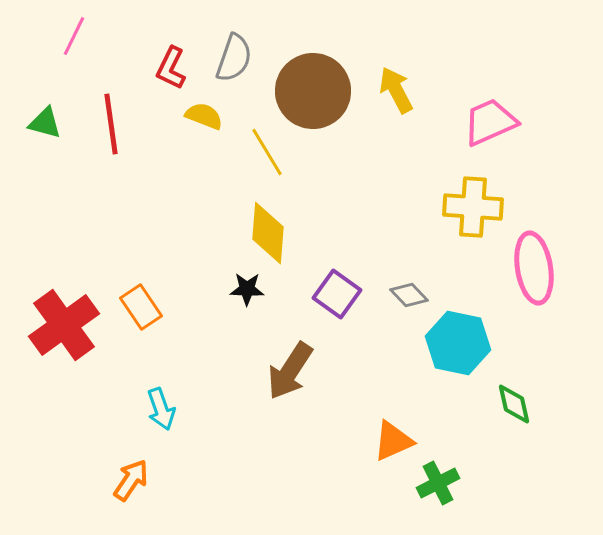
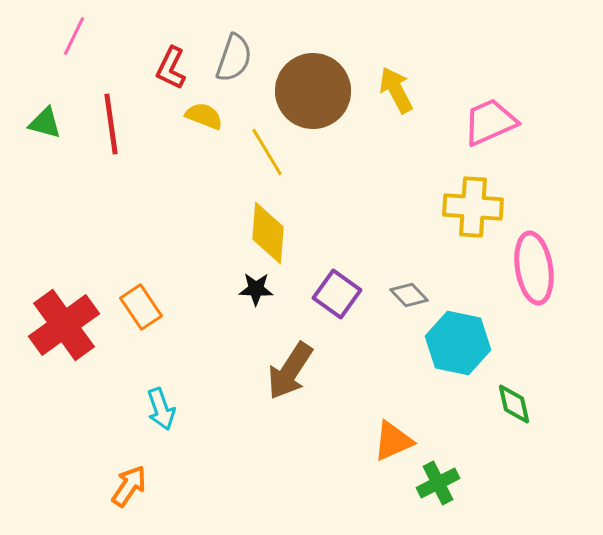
black star: moved 9 px right
orange arrow: moved 2 px left, 6 px down
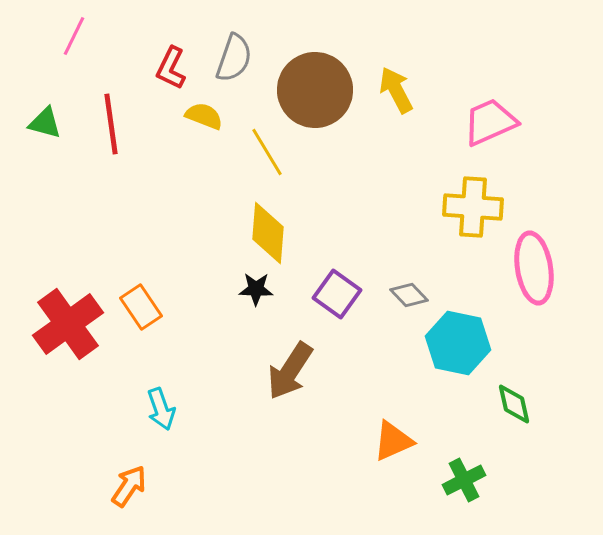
brown circle: moved 2 px right, 1 px up
red cross: moved 4 px right, 1 px up
green cross: moved 26 px right, 3 px up
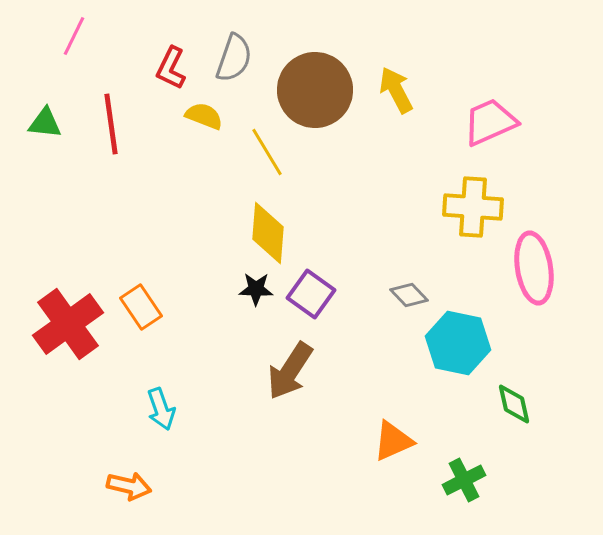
green triangle: rotated 9 degrees counterclockwise
purple square: moved 26 px left
orange arrow: rotated 69 degrees clockwise
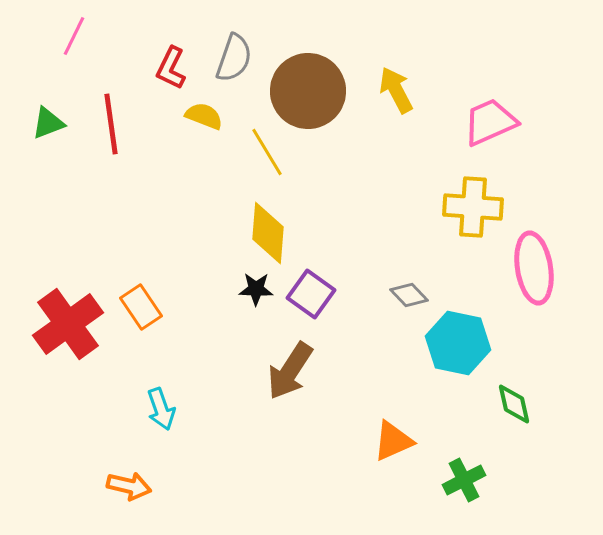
brown circle: moved 7 px left, 1 px down
green triangle: moved 3 px right; rotated 27 degrees counterclockwise
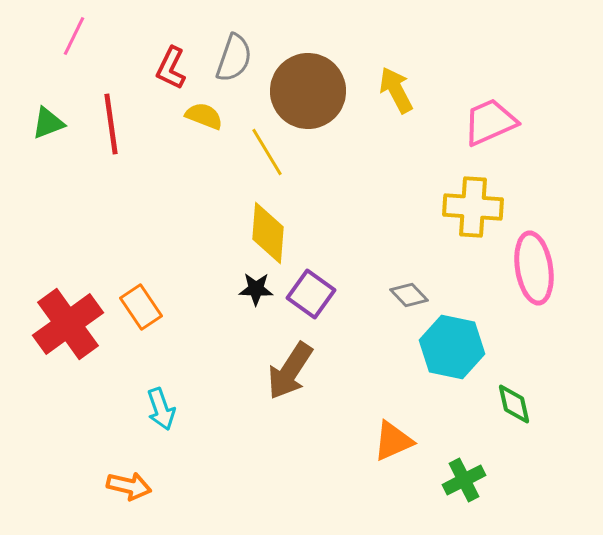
cyan hexagon: moved 6 px left, 4 px down
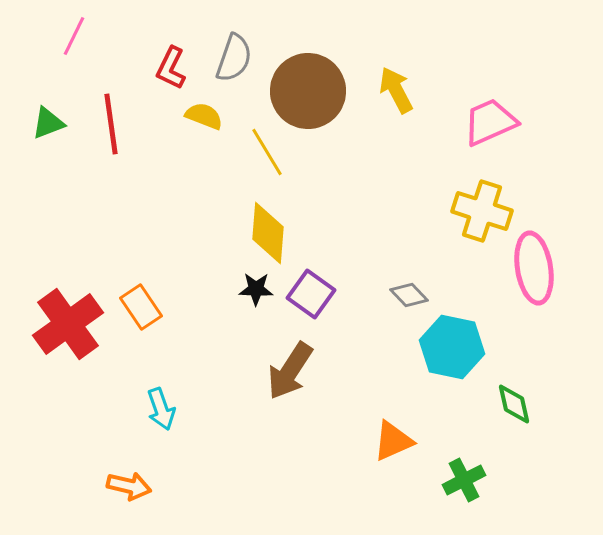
yellow cross: moved 9 px right, 4 px down; rotated 14 degrees clockwise
